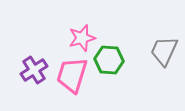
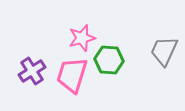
purple cross: moved 2 px left, 1 px down
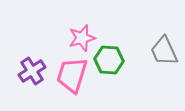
gray trapezoid: rotated 48 degrees counterclockwise
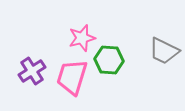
gray trapezoid: rotated 40 degrees counterclockwise
pink trapezoid: moved 2 px down
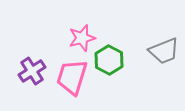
gray trapezoid: rotated 48 degrees counterclockwise
green hexagon: rotated 24 degrees clockwise
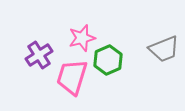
gray trapezoid: moved 2 px up
green hexagon: moved 1 px left; rotated 8 degrees clockwise
purple cross: moved 7 px right, 16 px up
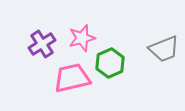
purple cross: moved 3 px right, 11 px up
green hexagon: moved 2 px right, 3 px down
pink trapezoid: moved 1 px down; rotated 60 degrees clockwise
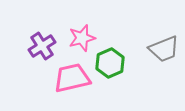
purple cross: moved 2 px down
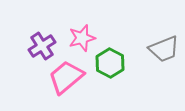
green hexagon: rotated 8 degrees counterclockwise
pink trapezoid: moved 6 px left, 1 px up; rotated 27 degrees counterclockwise
